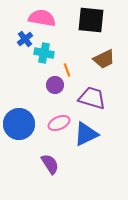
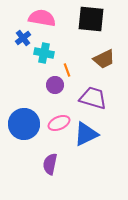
black square: moved 1 px up
blue cross: moved 2 px left, 1 px up
purple trapezoid: moved 1 px right
blue circle: moved 5 px right
purple semicircle: rotated 135 degrees counterclockwise
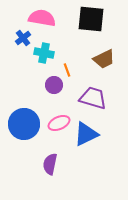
purple circle: moved 1 px left
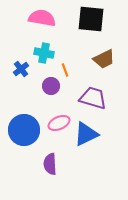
blue cross: moved 2 px left, 31 px down
orange line: moved 2 px left
purple circle: moved 3 px left, 1 px down
blue circle: moved 6 px down
purple semicircle: rotated 15 degrees counterclockwise
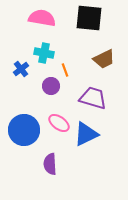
black square: moved 2 px left, 1 px up
pink ellipse: rotated 60 degrees clockwise
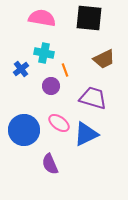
purple semicircle: rotated 20 degrees counterclockwise
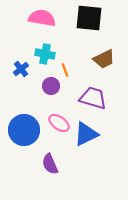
cyan cross: moved 1 px right, 1 px down
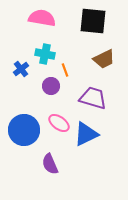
black square: moved 4 px right, 3 px down
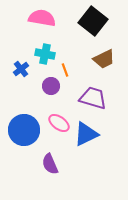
black square: rotated 32 degrees clockwise
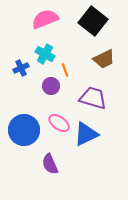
pink semicircle: moved 3 px right, 1 px down; rotated 32 degrees counterclockwise
cyan cross: rotated 18 degrees clockwise
blue cross: moved 1 px up; rotated 14 degrees clockwise
